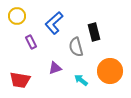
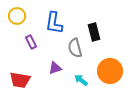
blue L-shape: rotated 40 degrees counterclockwise
gray semicircle: moved 1 px left, 1 px down
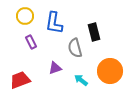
yellow circle: moved 8 px right
red trapezoid: rotated 150 degrees clockwise
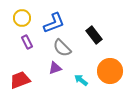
yellow circle: moved 3 px left, 2 px down
blue L-shape: rotated 120 degrees counterclockwise
black rectangle: moved 3 px down; rotated 24 degrees counterclockwise
purple rectangle: moved 4 px left
gray semicircle: moved 13 px left; rotated 30 degrees counterclockwise
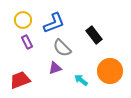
yellow circle: moved 1 px right, 2 px down
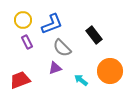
blue L-shape: moved 2 px left, 1 px down
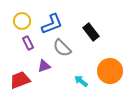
yellow circle: moved 1 px left, 1 px down
black rectangle: moved 3 px left, 3 px up
purple rectangle: moved 1 px right, 1 px down
purple triangle: moved 11 px left, 2 px up
cyan arrow: moved 1 px down
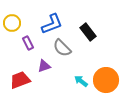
yellow circle: moved 10 px left, 2 px down
black rectangle: moved 3 px left
orange circle: moved 4 px left, 9 px down
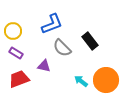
yellow circle: moved 1 px right, 8 px down
black rectangle: moved 2 px right, 9 px down
purple rectangle: moved 12 px left, 10 px down; rotated 32 degrees counterclockwise
purple triangle: rotated 32 degrees clockwise
red trapezoid: moved 1 px left, 1 px up
